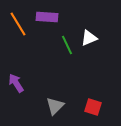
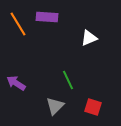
green line: moved 1 px right, 35 px down
purple arrow: rotated 24 degrees counterclockwise
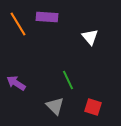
white triangle: moved 1 px right, 1 px up; rotated 48 degrees counterclockwise
gray triangle: rotated 30 degrees counterclockwise
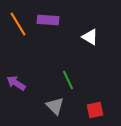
purple rectangle: moved 1 px right, 3 px down
white triangle: rotated 18 degrees counterclockwise
red square: moved 2 px right, 3 px down; rotated 30 degrees counterclockwise
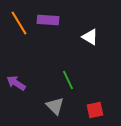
orange line: moved 1 px right, 1 px up
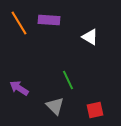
purple rectangle: moved 1 px right
purple arrow: moved 3 px right, 5 px down
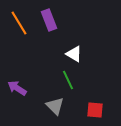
purple rectangle: rotated 65 degrees clockwise
white triangle: moved 16 px left, 17 px down
purple arrow: moved 2 px left
red square: rotated 18 degrees clockwise
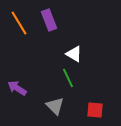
green line: moved 2 px up
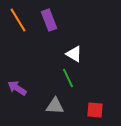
orange line: moved 1 px left, 3 px up
gray triangle: rotated 42 degrees counterclockwise
